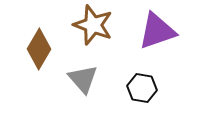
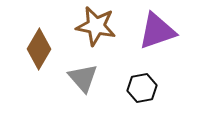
brown star: moved 3 px right, 1 px down; rotated 9 degrees counterclockwise
gray triangle: moved 1 px up
black hexagon: rotated 20 degrees counterclockwise
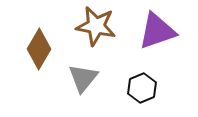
gray triangle: rotated 20 degrees clockwise
black hexagon: rotated 12 degrees counterclockwise
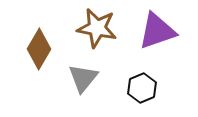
brown star: moved 1 px right, 2 px down
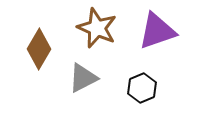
brown star: rotated 12 degrees clockwise
gray triangle: rotated 24 degrees clockwise
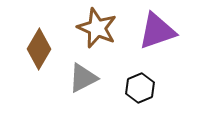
black hexagon: moved 2 px left
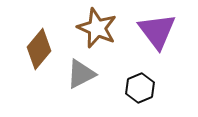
purple triangle: rotated 48 degrees counterclockwise
brown diamond: rotated 9 degrees clockwise
gray triangle: moved 2 px left, 4 px up
